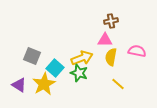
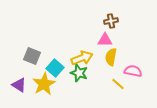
pink semicircle: moved 4 px left, 20 px down
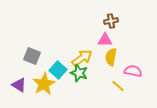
yellow arrow: rotated 15 degrees counterclockwise
cyan square: moved 3 px right, 2 px down
yellow line: moved 2 px down
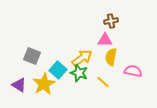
yellow line: moved 15 px left, 4 px up
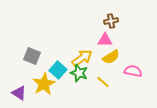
yellow semicircle: rotated 132 degrees counterclockwise
purple triangle: moved 8 px down
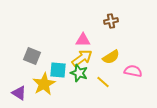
pink triangle: moved 22 px left
cyan square: rotated 36 degrees counterclockwise
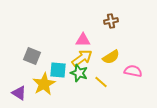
yellow line: moved 2 px left
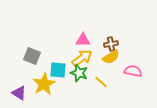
brown cross: moved 23 px down
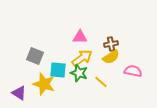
pink triangle: moved 3 px left, 3 px up
gray square: moved 3 px right
yellow star: rotated 25 degrees counterclockwise
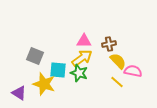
pink triangle: moved 4 px right, 4 px down
brown cross: moved 2 px left
yellow semicircle: moved 7 px right, 4 px down; rotated 102 degrees counterclockwise
yellow line: moved 16 px right
